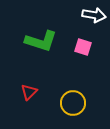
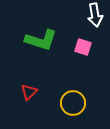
white arrow: moved 1 px right; rotated 70 degrees clockwise
green L-shape: moved 1 px up
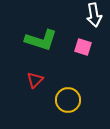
white arrow: moved 1 px left
red triangle: moved 6 px right, 12 px up
yellow circle: moved 5 px left, 3 px up
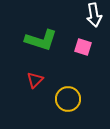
yellow circle: moved 1 px up
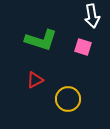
white arrow: moved 2 px left, 1 px down
red triangle: rotated 18 degrees clockwise
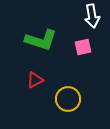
pink square: rotated 30 degrees counterclockwise
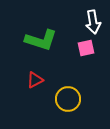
white arrow: moved 1 px right, 6 px down
pink square: moved 3 px right, 1 px down
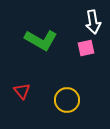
green L-shape: rotated 12 degrees clockwise
red triangle: moved 13 px left, 11 px down; rotated 42 degrees counterclockwise
yellow circle: moved 1 px left, 1 px down
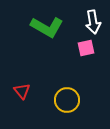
green L-shape: moved 6 px right, 13 px up
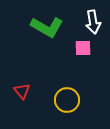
pink square: moved 3 px left; rotated 12 degrees clockwise
